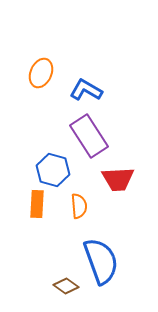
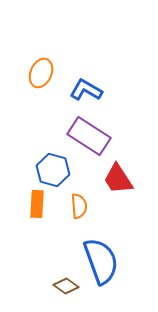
purple rectangle: rotated 24 degrees counterclockwise
red trapezoid: rotated 60 degrees clockwise
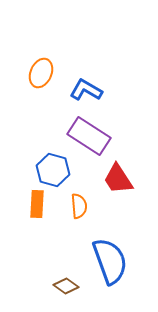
blue semicircle: moved 9 px right
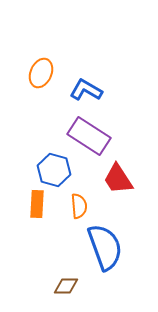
blue hexagon: moved 1 px right
blue semicircle: moved 5 px left, 14 px up
brown diamond: rotated 35 degrees counterclockwise
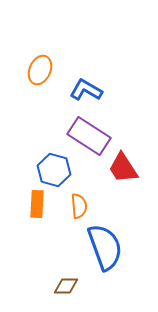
orange ellipse: moved 1 px left, 3 px up
red trapezoid: moved 5 px right, 11 px up
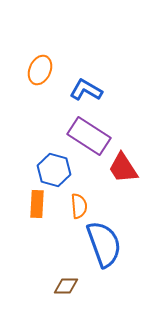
blue semicircle: moved 1 px left, 3 px up
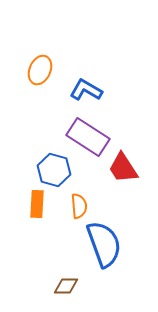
purple rectangle: moved 1 px left, 1 px down
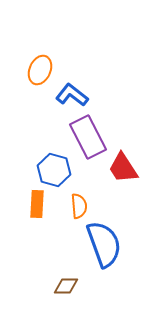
blue L-shape: moved 14 px left, 5 px down; rotated 8 degrees clockwise
purple rectangle: rotated 30 degrees clockwise
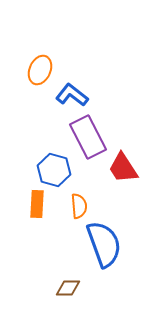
brown diamond: moved 2 px right, 2 px down
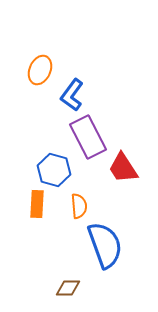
blue L-shape: rotated 92 degrees counterclockwise
blue semicircle: moved 1 px right, 1 px down
